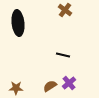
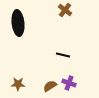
purple cross: rotated 32 degrees counterclockwise
brown star: moved 2 px right, 4 px up
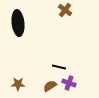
black line: moved 4 px left, 12 px down
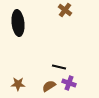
brown semicircle: moved 1 px left
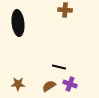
brown cross: rotated 32 degrees counterclockwise
purple cross: moved 1 px right, 1 px down
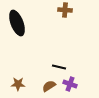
black ellipse: moved 1 px left; rotated 15 degrees counterclockwise
